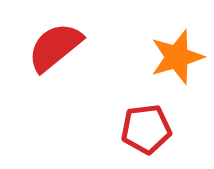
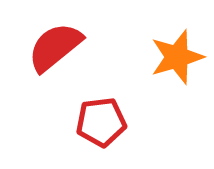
red pentagon: moved 45 px left, 7 px up
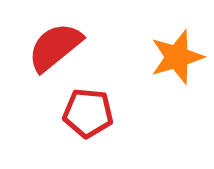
red pentagon: moved 13 px left, 9 px up; rotated 12 degrees clockwise
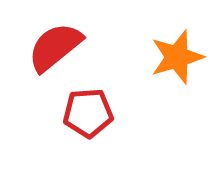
red pentagon: rotated 9 degrees counterclockwise
